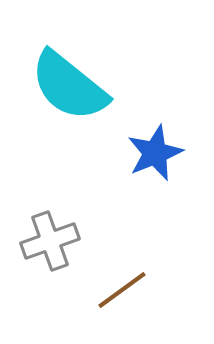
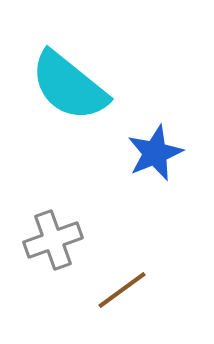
gray cross: moved 3 px right, 1 px up
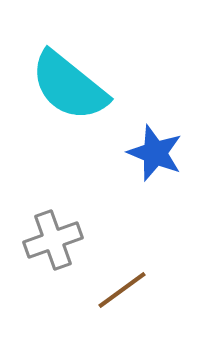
blue star: rotated 28 degrees counterclockwise
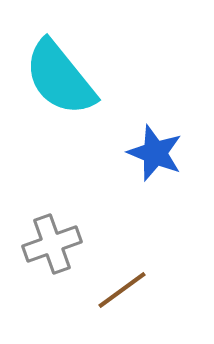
cyan semicircle: moved 9 px left, 8 px up; rotated 12 degrees clockwise
gray cross: moved 1 px left, 4 px down
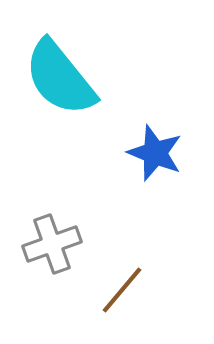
brown line: rotated 14 degrees counterclockwise
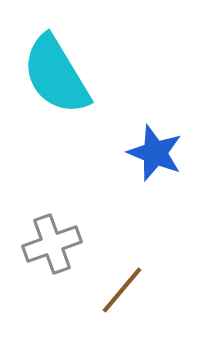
cyan semicircle: moved 4 px left, 3 px up; rotated 8 degrees clockwise
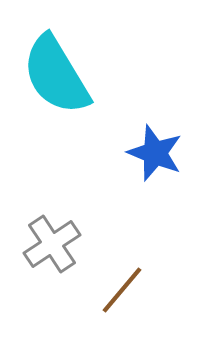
gray cross: rotated 14 degrees counterclockwise
